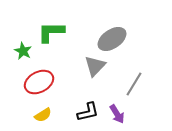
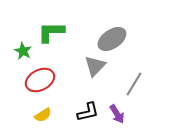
red ellipse: moved 1 px right, 2 px up
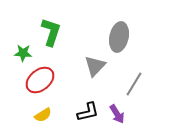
green L-shape: rotated 108 degrees clockwise
gray ellipse: moved 7 px right, 2 px up; rotated 44 degrees counterclockwise
green star: moved 2 px down; rotated 24 degrees counterclockwise
red ellipse: rotated 12 degrees counterclockwise
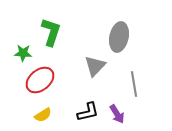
gray line: rotated 40 degrees counterclockwise
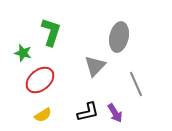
green star: rotated 12 degrees clockwise
gray line: moved 2 px right; rotated 15 degrees counterclockwise
purple arrow: moved 2 px left, 1 px up
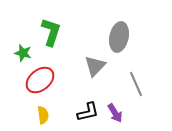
yellow semicircle: rotated 66 degrees counterclockwise
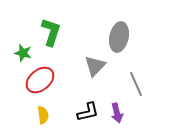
purple arrow: moved 2 px right; rotated 18 degrees clockwise
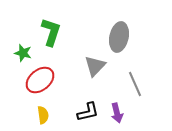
gray line: moved 1 px left
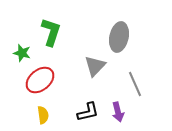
green star: moved 1 px left
purple arrow: moved 1 px right, 1 px up
